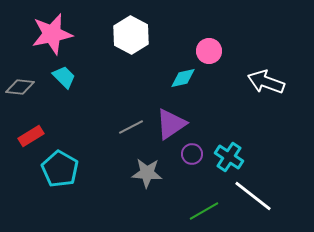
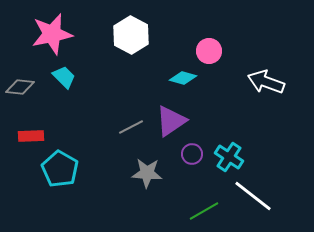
cyan diamond: rotated 28 degrees clockwise
purple triangle: moved 3 px up
red rectangle: rotated 30 degrees clockwise
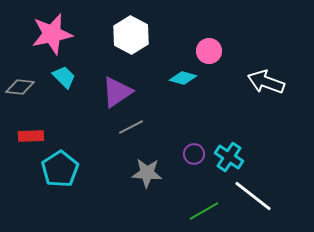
purple triangle: moved 54 px left, 29 px up
purple circle: moved 2 px right
cyan pentagon: rotated 9 degrees clockwise
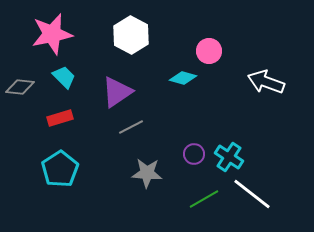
red rectangle: moved 29 px right, 18 px up; rotated 15 degrees counterclockwise
white line: moved 1 px left, 2 px up
green line: moved 12 px up
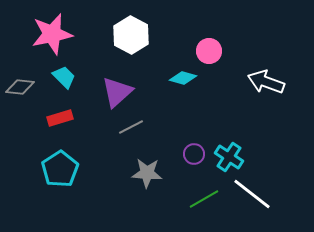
purple triangle: rotated 8 degrees counterclockwise
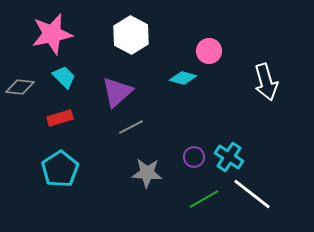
white arrow: rotated 126 degrees counterclockwise
purple circle: moved 3 px down
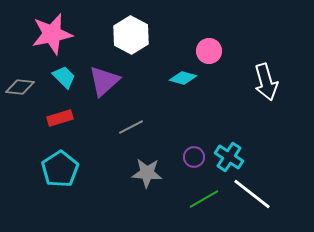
purple triangle: moved 13 px left, 11 px up
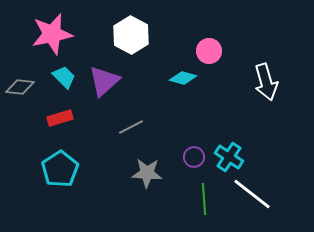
green line: rotated 64 degrees counterclockwise
